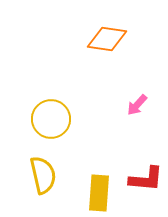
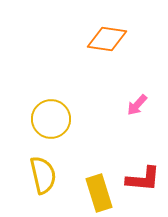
red L-shape: moved 3 px left
yellow rectangle: rotated 21 degrees counterclockwise
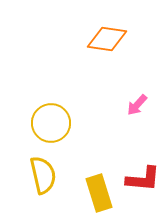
yellow circle: moved 4 px down
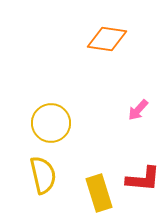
pink arrow: moved 1 px right, 5 px down
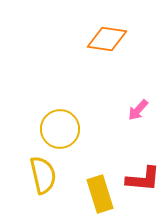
yellow circle: moved 9 px right, 6 px down
yellow rectangle: moved 1 px right, 1 px down
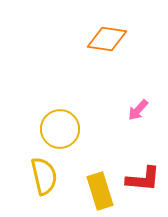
yellow semicircle: moved 1 px right, 1 px down
yellow rectangle: moved 3 px up
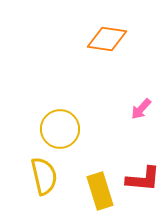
pink arrow: moved 3 px right, 1 px up
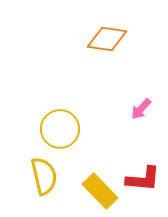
yellow rectangle: rotated 27 degrees counterclockwise
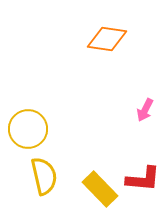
pink arrow: moved 4 px right, 1 px down; rotated 15 degrees counterclockwise
yellow circle: moved 32 px left
yellow rectangle: moved 2 px up
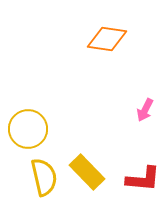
yellow semicircle: moved 1 px down
yellow rectangle: moved 13 px left, 17 px up
